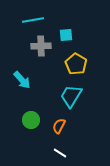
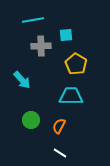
cyan trapezoid: rotated 60 degrees clockwise
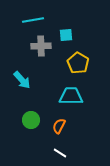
yellow pentagon: moved 2 px right, 1 px up
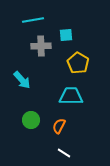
white line: moved 4 px right
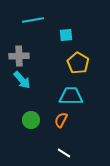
gray cross: moved 22 px left, 10 px down
orange semicircle: moved 2 px right, 6 px up
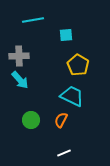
yellow pentagon: moved 2 px down
cyan arrow: moved 2 px left
cyan trapezoid: moved 1 px right; rotated 25 degrees clockwise
white line: rotated 56 degrees counterclockwise
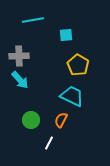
white line: moved 15 px left, 10 px up; rotated 40 degrees counterclockwise
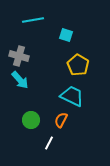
cyan square: rotated 24 degrees clockwise
gray cross: rotated 18 degrees clockwise
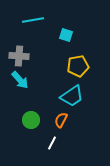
gray cross: rotated 12 degrees counterclockwise
yellow pentagon: moved 1 px down; rotated 30 degrees clockwise
cyan trapezoid: rotated 120 degrees clockwise
white line: moved 3 px right
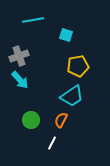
gray cross: rotated 24 degrees counterclockwise
